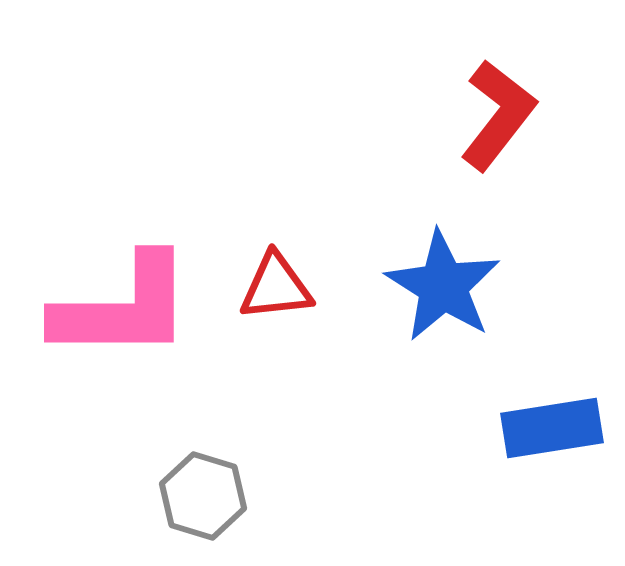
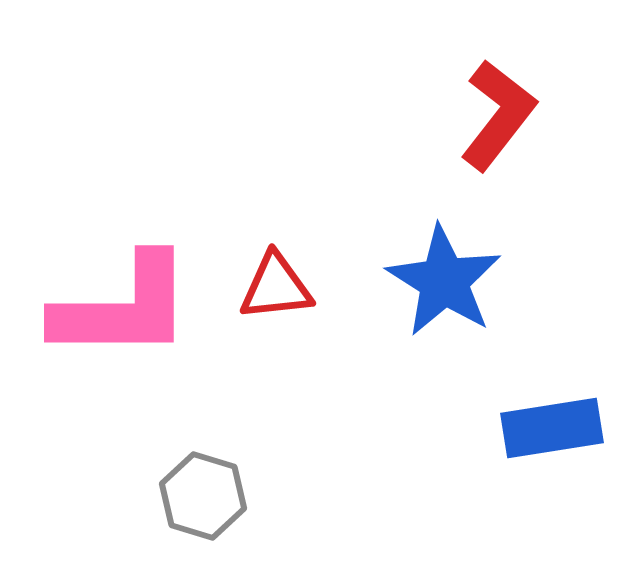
blue star: moved 1 px right, 5 px up
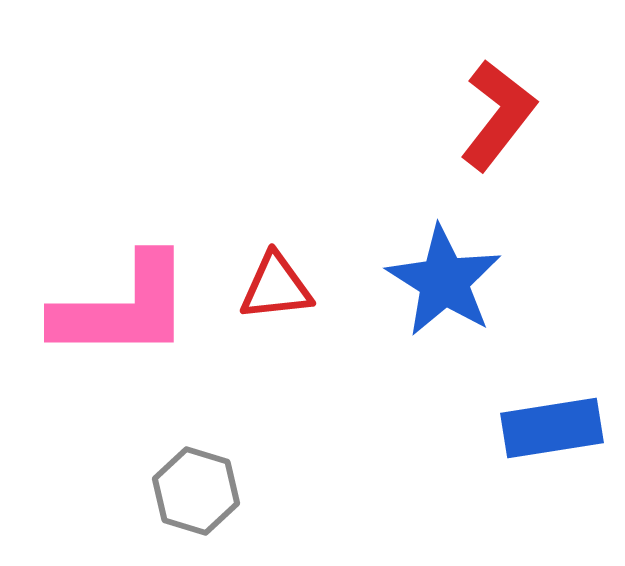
gray hexagon: moved 7 px left, 5 px up
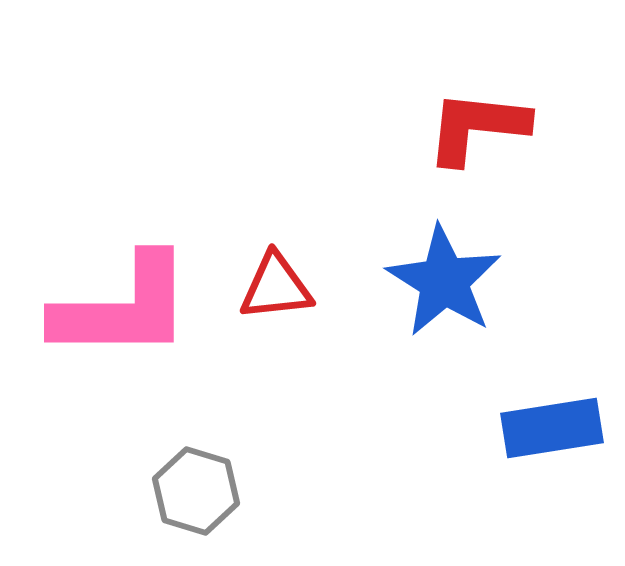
red L-shape: moved 21 px left, 12 px down; rotated 122 degrees counterclockwise
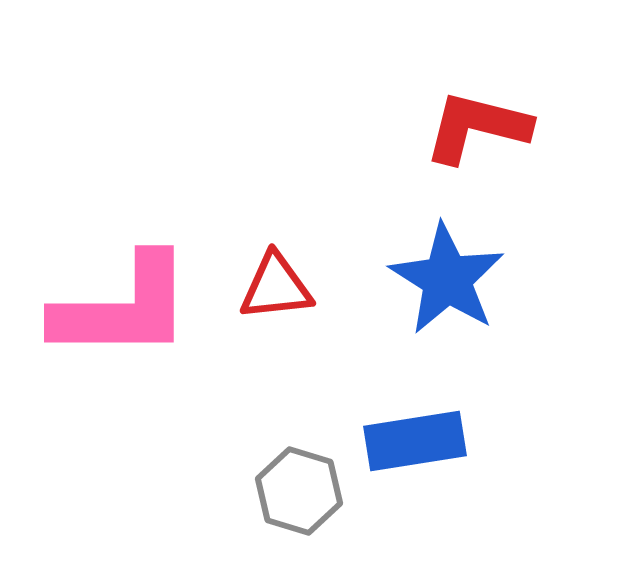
red L-shape: rotated 8 degrees clockwise
blue star: moved 3 px right, 2 px up
blue rectangle: moved 137 px left, 13 px down
gray hexagon: moved 103 px right
